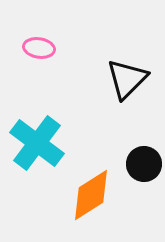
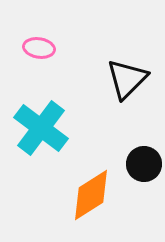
cyan cross: moved 4 px right, 15 px up
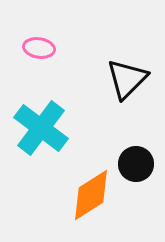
black circle: moved 8 px left
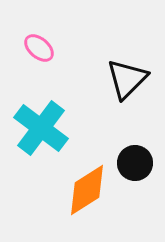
pink ellipse: rotated 32 degrees clockwise
black circle: moved 1 px left, 1 px up
orange diamond: moved 4 px left, 5 px up
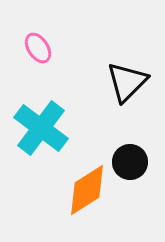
pink ellipse: moved 1 px left; rotated 16 degrees clockwise
black triangle: moved 3 px down
black circle: moved 5 px left, 1 px up
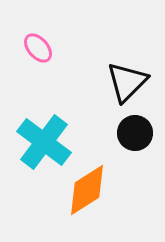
pink ellipse: rotated 8 degrees counterclockwise
cyan cross: moved 3 px right, 14 px down
black circle: moved 5 px right, 29 px up
